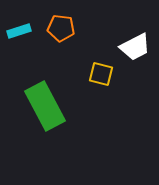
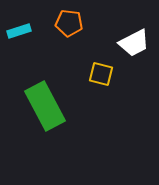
orange pentagon: moved 8 px right, 5 px up
white trapezoid: moved 1 px left, 4 px up
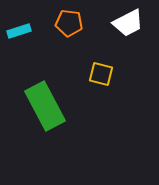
white trapezoid: moved 6 px left, 20 px up
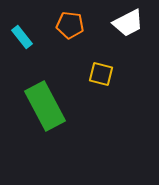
orange pentagon: moved 1 px right, 2 px down
cyan rectangle: moved 3 px right, 6 px down; rotated 70 degrees clockwise
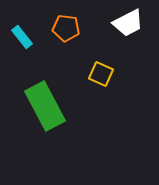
orange pentagon: moved 4 px left, 3 px down
yellow square: rotated 10 degrees clockwise
